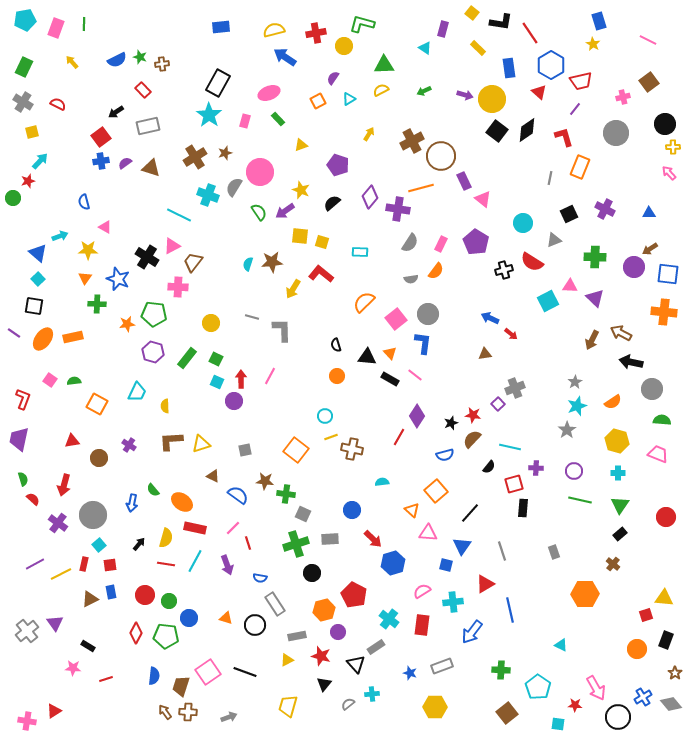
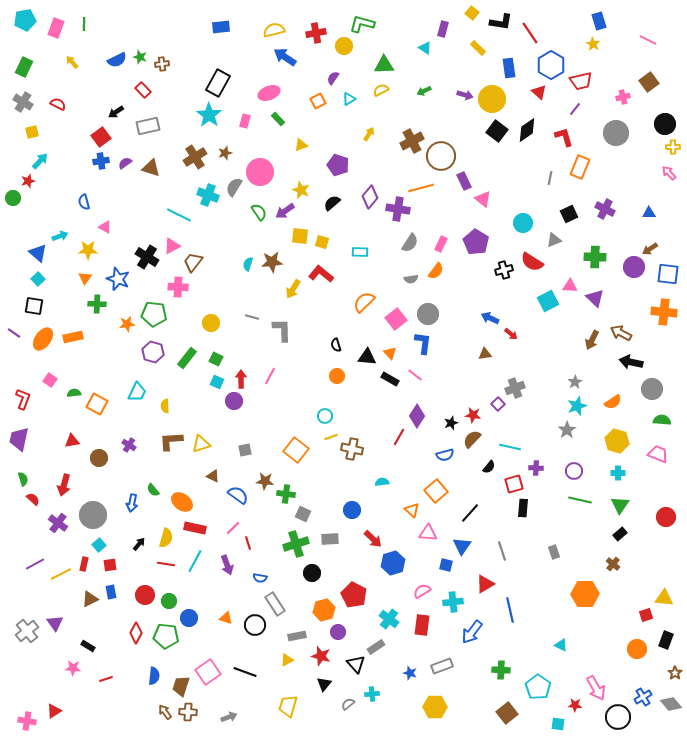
green semicircle at (74, 381): moved 12 px down
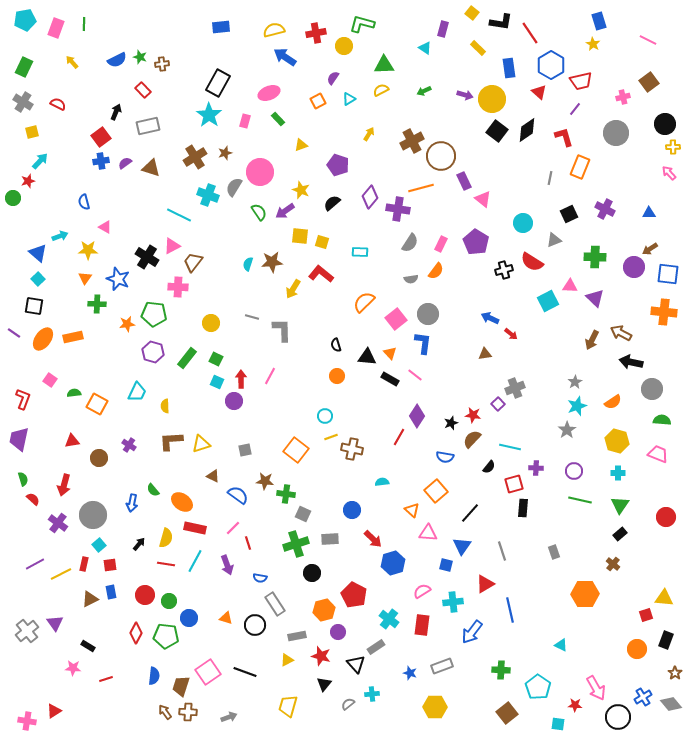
black arrow at (116, 112): rotated 147 degrees clockwise
blue semicircle at (445, 455): moved 2 px down; rotated 24 degrees clockwise
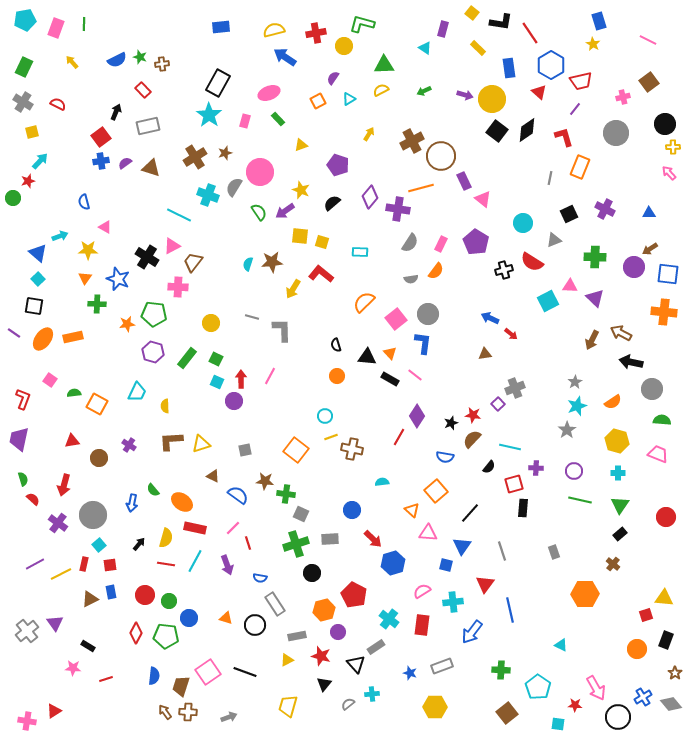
gray square at (303, 514): moved 2 px left
red triangle at (485, 584): rotated 24 degrees counterclockwise
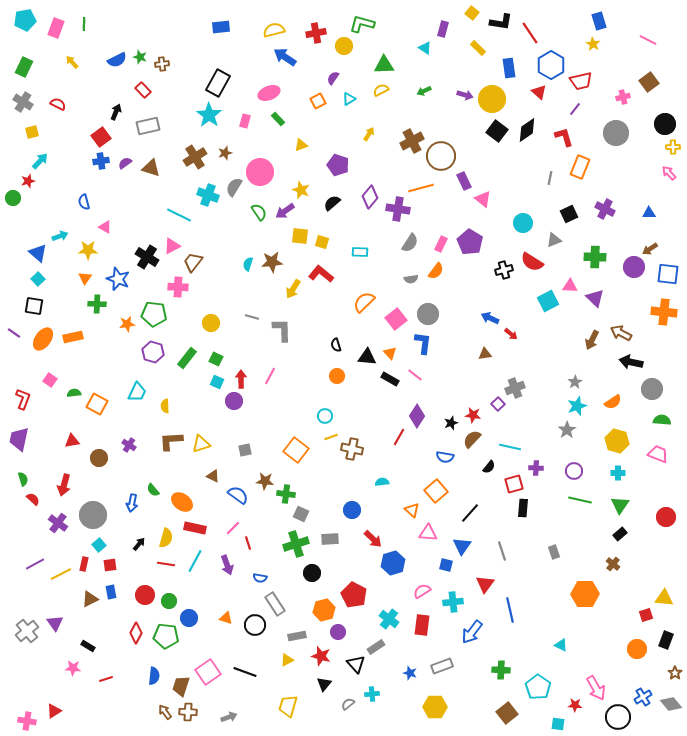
purple pentagon at (476, 242): moved 6 px left
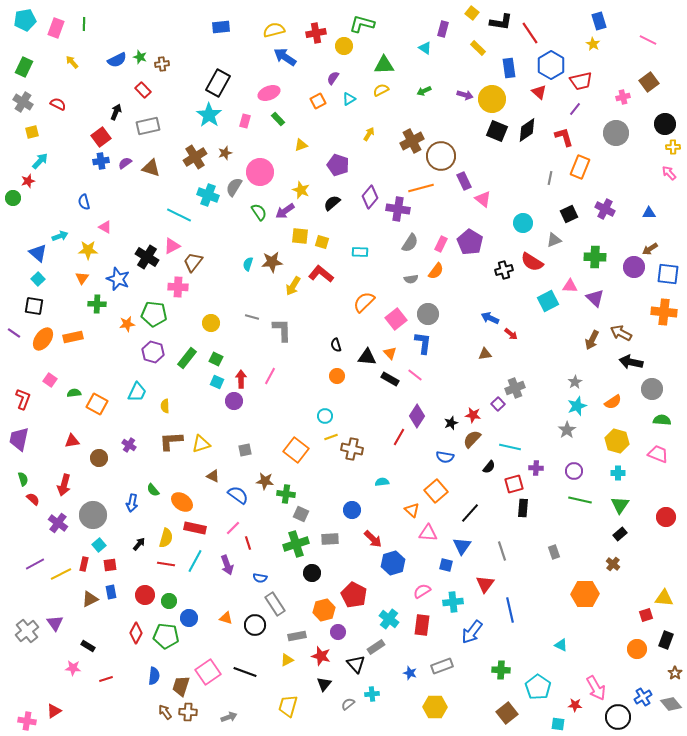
black square at (497, 131): rotated 15 degrees counterclockwise
orange triangle at (85, 278): moved 3 px left
yellow arrow at (293, 289): moved 3 px up
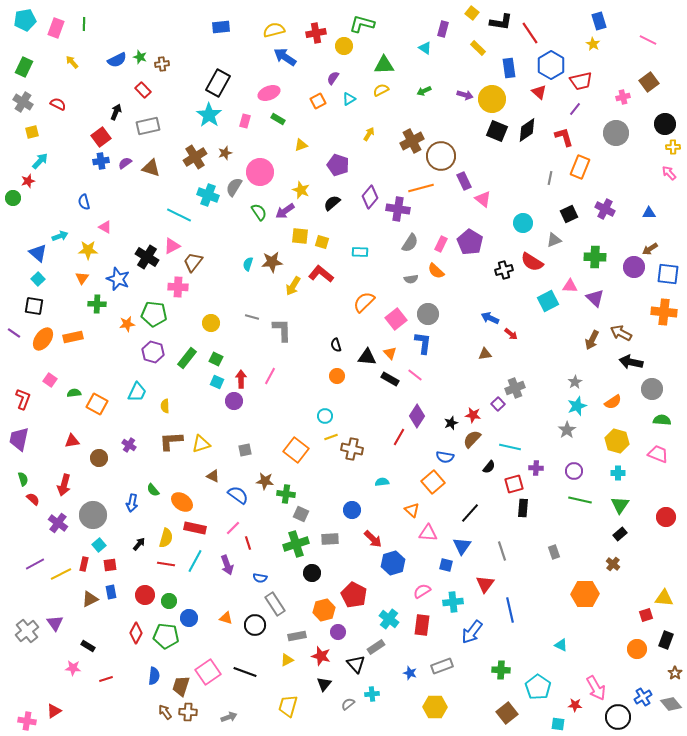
green rectangle at (278, 119): rotated 16 degrees counterclockwise
orange semicircle at (436, 271): rotated 96 degrees clockwise
orange square at (436, 491): moved 3 px left, 9 px up
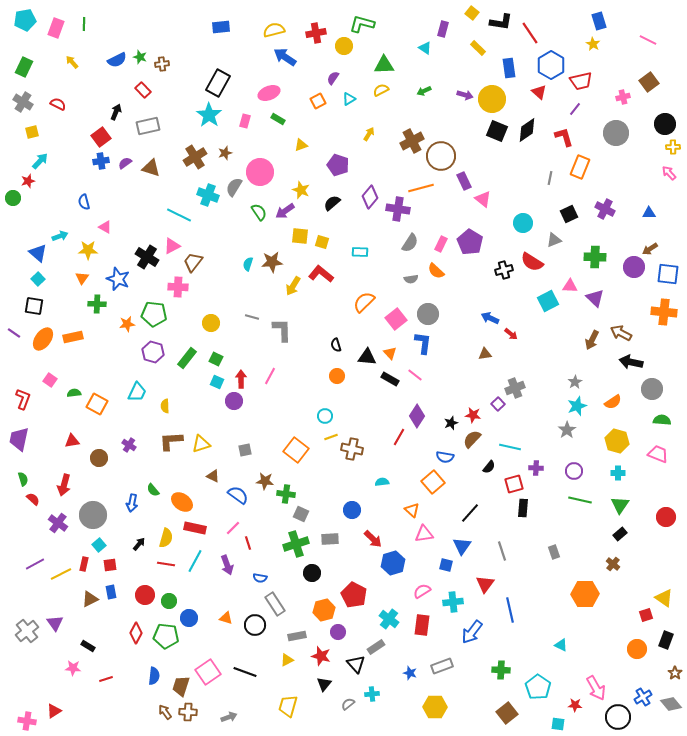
pink triangle at (428, 533): moved 4 px left, 1 px down; rotated 12 degrees counterclockwise
yellow triangle at (664, 598): rotated 30 degrees clockwise
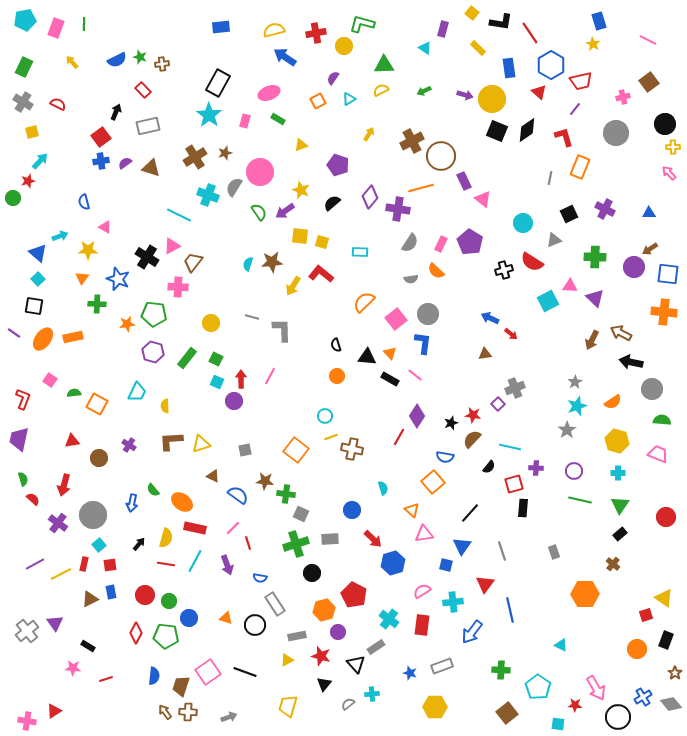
cyan semicircle at (382, 482): moved 1 px right, 6 px down; rotated 80 degrees clockwise
